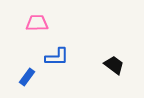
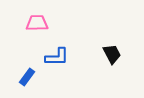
black trapezoid: moved 2 px left, 11 px up; rotated 25 degrees clockwise
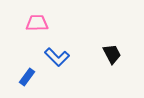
blue L-shape: rotated 45 degrees clockwise
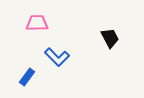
black trapezoid: moved 2 px left, 16 px up
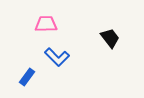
pink trapezoid: moved 9 px right, 1 px down
black trapezoid: rotated 10 degrees counterclockwise
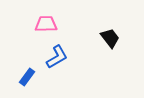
blue L-shape: rotated 75 degrees counterclockwise
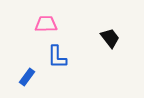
blue L-shape: rotated 120 degrees clockwise
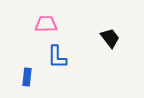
blue rectangle: rotated 30 degrees counterclockwise
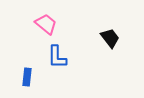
pink trapezoid: rotated 40 degrees clockwise
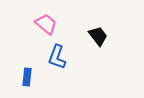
black trapezoid: moved 12 px left, 2 px up
blue L-shape: rotated 20 degrees clockwise
